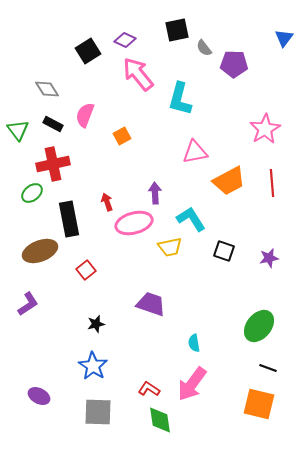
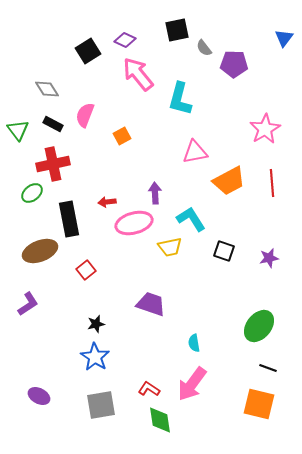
red arrow at (107, 202): rotated 78 degrees counterclockwise
blue star at (93, 366): moved 2 px right, 9 px up
gray square at (98, 412): moved 3 px right, 7 px up; rotated 12 degrees counterclockwise
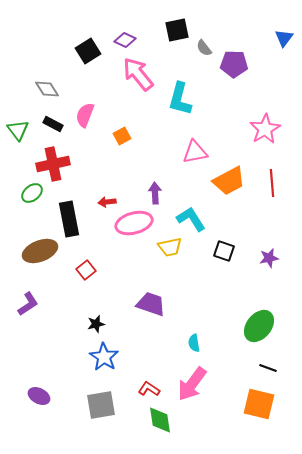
blue star at (95, 357): moved 9 px right
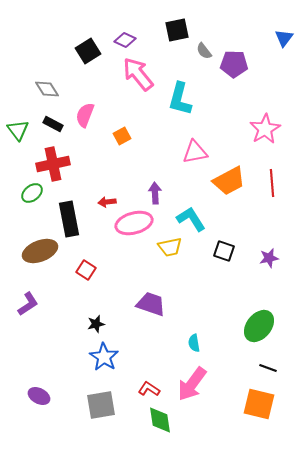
gray semicircle at (204, 48): moved 3 px down
red square at (86, 270): rotated 18 degrees counterclockwise
